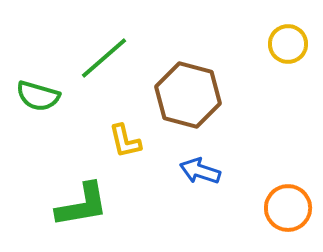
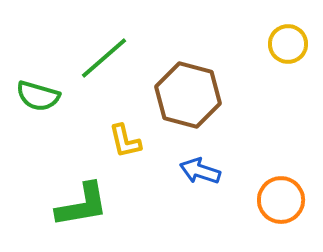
orange circle: moved 7 px left, 8 px up
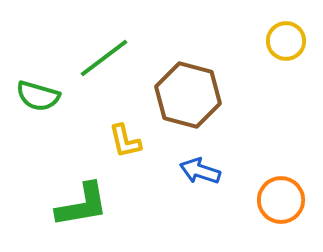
yellow circle: moved 2 px left, 3 px up
green line: rotated 4 degrees clockwise
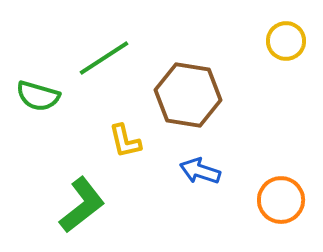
green line: rotated 4 degrees clockwise
brown hexagon: rotated 6 degrees counterclockwise
green L-shape: rotated 28 degrees counterclockwise
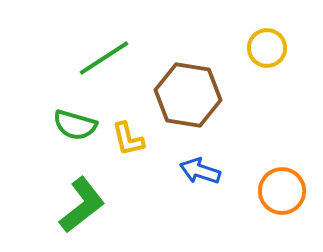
yellow circle: moved 19 px left, 7 px down
green semicircle: moved 37 px right, 29 px down
yellow L-shape: moved 3 px right, 2 px up
orange circle: moved 1 px right, 9 px up
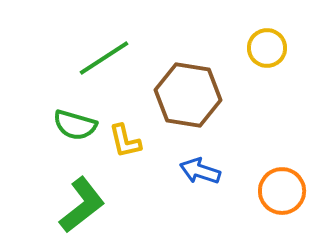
yellow L-shape: moved 3 px left, 2 px down
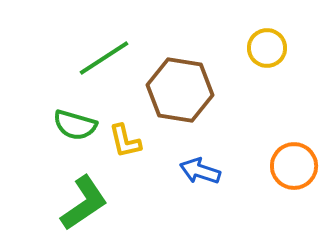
brown hexagon: moved 8 px left, 5 px up
orange circle: moved 12 px right, 25 px up
green L-shape: moved 2 px right, 2 px up; rotated 4 degrees clockwise
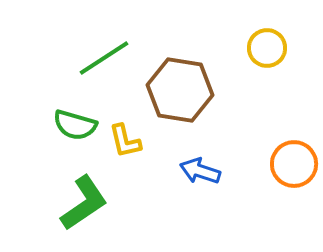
orange circle: moved 2 px up
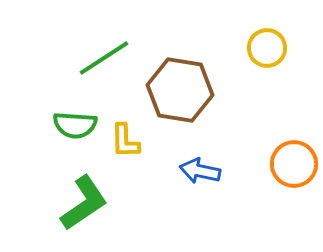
green semicircle: rotated 12 degrees counterclockwise
yellow L-shape: rotated 12 degrees clockwise
blue arrow: rotated 6 degrees counterclockwise
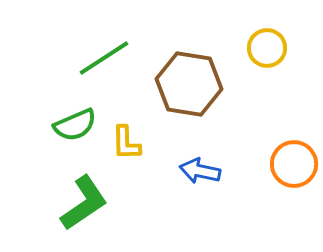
brown hexagon: moved 9 px right, 6 px up
green semicircle: rotated 27 degrees counterclockwise
yellow L-shape: moved 1 px right, 2 px down
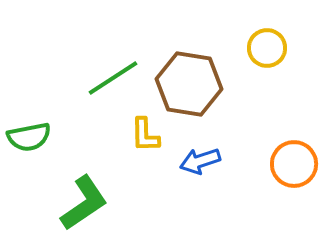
green line: moved 9 px right, 20 px down
green semicircle: moved 46 px left, 12 px down; rotated 12 degrees clockwise
yellow L-shape: moved 19 px right, 8 px up
blue arrow: moved 10 px up; rotated 30 degrees counterclockwise
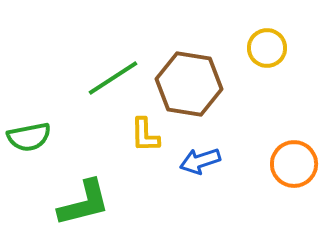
green L-shape: rotated 20 degrees clockwise
